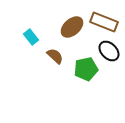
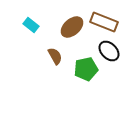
cyan rectangle: moved 12 px up; rotated 14 degrees counterclockwise
brown semicircle: rotated 18 degrees clockwise
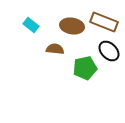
brown ellipse: moved 1 px up; rotated 50 degrees clockwise
brown semicircle: moved 7 px up; rotated 54 degrees counterclockwise
green pentagon: moved 1 px left, 1 px up
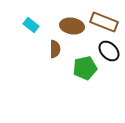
brown semicircle: rotated 84 degrees clockwise
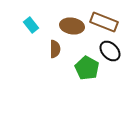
cyan rectangle: rotated 14 degrees clockwise
black ellipse: moved 1 px right
green pentagon: moved 2 px right; rotated 30 degrees counterclockwise
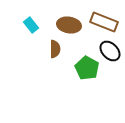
brown ellipse: moved 3 px left, 1 px up
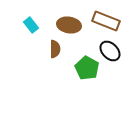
brown rectangle: moved 2 px right, 1 px up
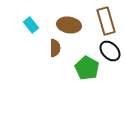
brown rectangle: rotated 52 degrees clockwise
brown semicircle: moved 1 px up
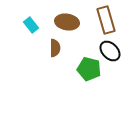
brown rectangle: moved 1 px up
brown ellipse: moved 2 px left, 3 px up
green pentagon: moved 2 px right, 1 px down; rotated 15 degrees counterclockwise
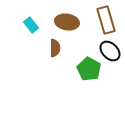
green pentagon: rotated 15 degrees clockwise
